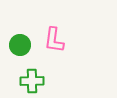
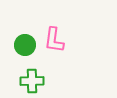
green circle: moved 5 px right
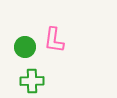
green circle: moved 2 px down
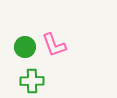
pink L-shape: moved 5 px down; rotated 28 degrees counterclockwise
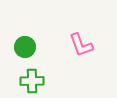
pink L-shape: moved 27 px right
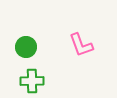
green circle: moved 1 px right
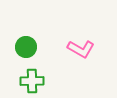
pink L-shape: moved 4 px down; rotated 40 degrees counterclockwise
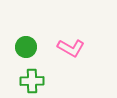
pink L-shape: moved 10 px left, 1 px up
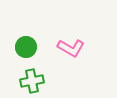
green cross: rotated 10 degrees counterclockwise
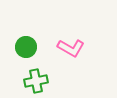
green cross: moved 4 px right
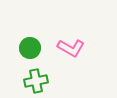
green circle: moved 4 px right, 1 px down
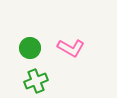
green cross: rotated 10 degrees counterclockwise
